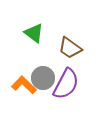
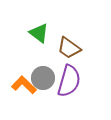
green triangle: moved 5 px right
brown trapezoid: moved 1 px left
purple semicircle: moved 3 px right, 3 px up; rotated 12 degrees counterclockwise
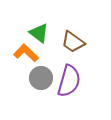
brown trapezoid: moved 4 px right, 6 px up
gray circle: moved 2 px left
orange L-shape: moved 2 px right, 32 px up
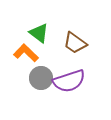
brown trapezoid: moved 2 px right, 1 px down
purple semicircle: rotated 56 degrees clockwise
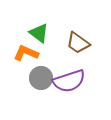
brown trapezoid: moved 3 px right
orange L-shape: rotated 20 degrees counterclockwise
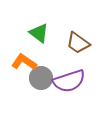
orange L-shape: moved 2 px left, 9 px down; rotated 10 degrees clockwise
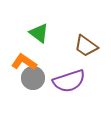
brown trapezoid: moved 8 px right, 3 px down
gray circle: moved 8 px left
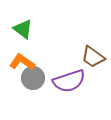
green triangle: moved 16 px left, 4 px up
brown trapezoid: moved 7 px right, 11 px down
orange L-shape: moved 2 px left
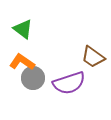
purple semicircle: moved 2 px down
